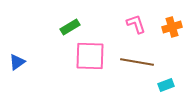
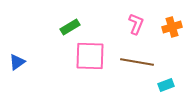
pink L-shape: rotated 40 degrees clockwise
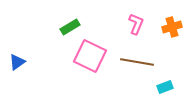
pink square: rotated 24 degrees clockwise
cyan rectangle: moved 1 px left, 2 px down
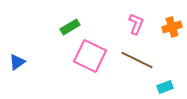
brown line: moved 2 px up; rotated 16 degrees clockwise
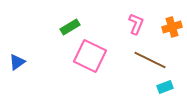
brown line: moved 13 px right
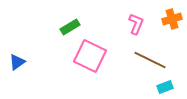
orange cross: moved 8 px up
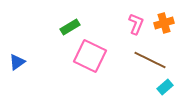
orange cross: moved 8 px left, 4 px down
cyan rectangle: rotated 21 degrees counterclockwise
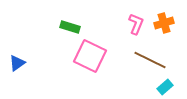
green rectangle: rotated 48 degrees clockwise
blue triangle: moved 1 px down
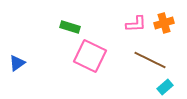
pink L-shape: rotated 65 degrees clockwise
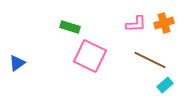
cyan rectangle: moved 2 px up
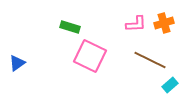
cyan rectangle: moved 5 px right
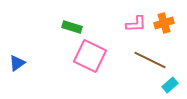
green rectangle: moved 2 px right
